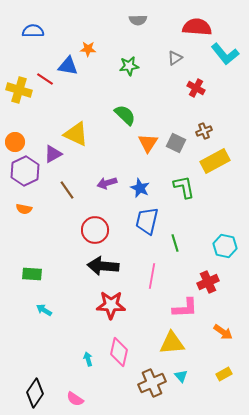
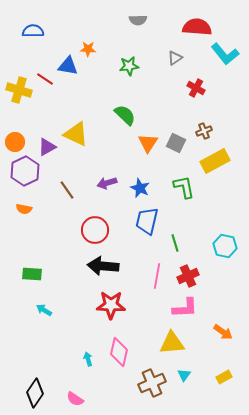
purple triangle at (53, 154): moved 6 px left, 7 px up
pink line at (152, 276): moved 5 px right
red cross at (208, 282): moved 20 px left, 6 px up
yellow rectangle at (224, 374): moved 3 px down
cyan triangle at (181, 376): moved 3 px right, 1 px up; rotated 16 degrees clockwise
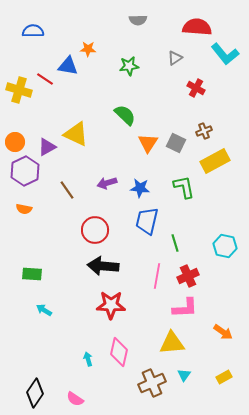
blue star at (140, 188): rotated 18 degrees counterclockwise
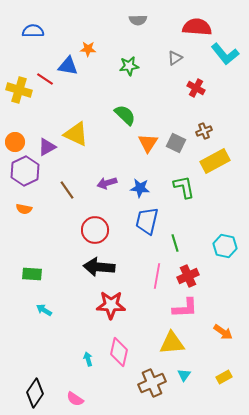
black arrow at (103, 266): moved 4 px left, 1 px down
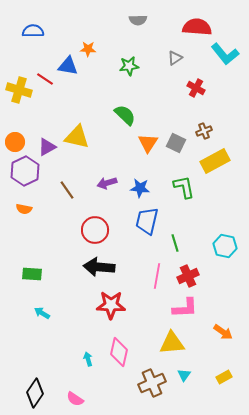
yellow triangle at (76, 134): moved 1 px right, 3 px down; rotated 12 degrees counterclockwise
cyan arrow at (44, 310): moved 2 px left, 3 px down
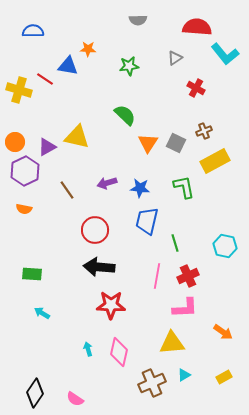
cyan arrow at (88, 359): moved 10 px up
cyan triangle at (184, 375): rotated 24 degrees clockwise
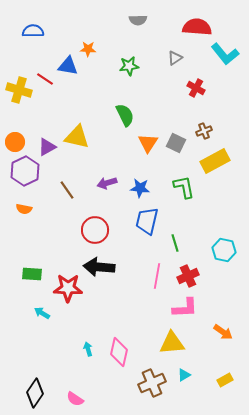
green semicircle at (125, 115): rotated 20 degrees clockwise
cyan hexagon at (225, 246): moved 1 px left, 4 px down
red star at (111, 305): moved 43 px left, 17 px up
yellow rectangle at (224, 377): moved 1 px right, 3 px down
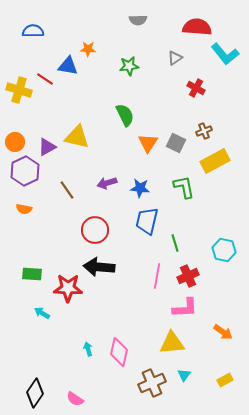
cyan triangle at (184, 375): rotated 24 degrees counterclockwise
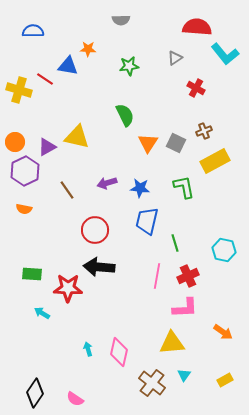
gray semicircle at (138, 20): moved 17 px left
brown cross at (152, 383): rotated 28 degrees counterclockwise
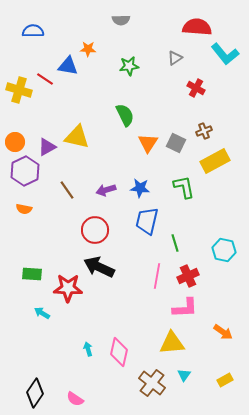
purple arrow at (107, 183): moved 1 px left, 7 px down
black arrow at (99, 267): rotated 20 degrees clockwise
